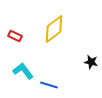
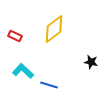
cyan L-shape: rotated 10 degrees counterclockwise
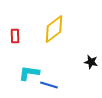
red rectangle: rotated 64 degrees clockwise
cyan L-shape: moved 6 px right, 2 px down; rotated 35 degrees counterclockwise
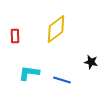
yellow diamond: moved 2 px right
blue line: moved 13 px right, 5 px up
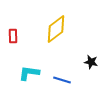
red rectangle: moved 2 px left
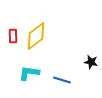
yellow diamond: moved 20 px left, 7 px down
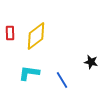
red rectangle: moved 3 px left, 3 px up
blue line: rotated 42 degrees clockwise
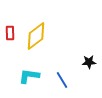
black star: moved 2 px left; rotated 16 degrees counterclockwise
cyan L-shape: moved 3 px down
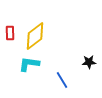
yellow diamond: moved 1 px left
cyan L-shape: moved 12 px up
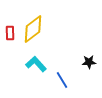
yellow diamond: moved 2 px left, 7 px up
cyan L-shape: moved 7 px right; rotated 40 degrees clockwise
